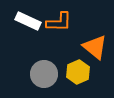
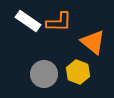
white rectangle: rotated 10 degrees clockwise
orange triangle: moved 2 px left, 5 px up
yellow hexagon: rotated 15 degrees counterclockwise
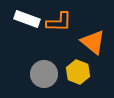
white rectangle: moved 1 px left, 2 px up; rotated 15 degrees counterclockwise
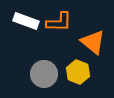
white rectangle: moved 1 px left, 2 px down
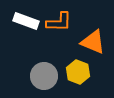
orange triangle: rotated 16 degrees counterclockwise
gray circle: moved 2 px down
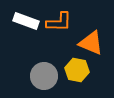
orange triangle: moved 2 px left, 1 px down
yellow hexagon: moved 1 px left, 2 px up; rotated 10 degrees counterclockwise
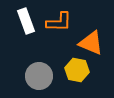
white rectangle: rotated 50 degrees clockwise
gray circle: moved 5 px left
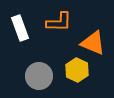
white rectangle: moved 6 px left, 7 px down
orange triangle: moved 2 px right
yellow hexagon: rotated 15 degrees clockwise
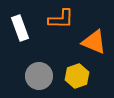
orange L-shape: moved 2 px right, 3 px up
orange triangle: moved 1 px right, 1 px up
yellow hexagon: moved 6 px down; rotated 15 degrees clockwise
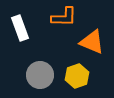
orange L-shape: moved 3 px right, 2 px up
orange triangle: moved 2 px left
gray circle: moved 1 px right, 1 px up
